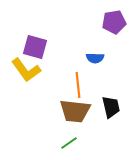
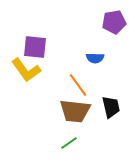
purple square: rotated 10 degrees counterclockwise
orange line: rotated 30 degrees counterclockwise
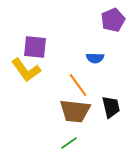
purple pentagon: moved 1 px left, 2 px up; rotated 15 degrees counterclockwise
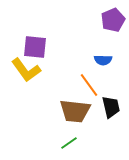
blue semicircle: moved 8 px right, 2 px down
orange line: moved 11 px right
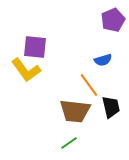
blue semicircle: rotated 18 degrees counterclockwise
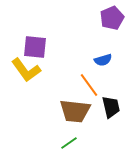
purple pentagon: moved 1 px left, 2 px up
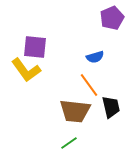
blue semicircle: moved 8 px left, 3 px up
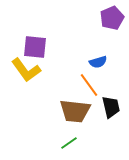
blue semicircle: moved 3 px right, 5 px down
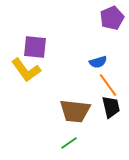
orange line: moved 19 px right
